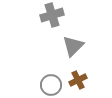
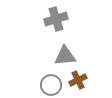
gray cross: moved 4 px right, 4 px down
gray triangle: moved 8 px left, 10 px down; rotated 40 degrees clockwise
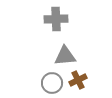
gray cross: rotated 15 degrees clockwise
gray circle: moved 1 px right, 2 px up
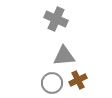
gray cross: rotated 25 degrees clockwise
gray triangle: moved 1 px left
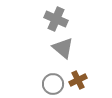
gray triangle: moved 1 px left, 8 px up; rotated 45 degrees clockwise
gray circle: moved 1 px right, 1 px down
